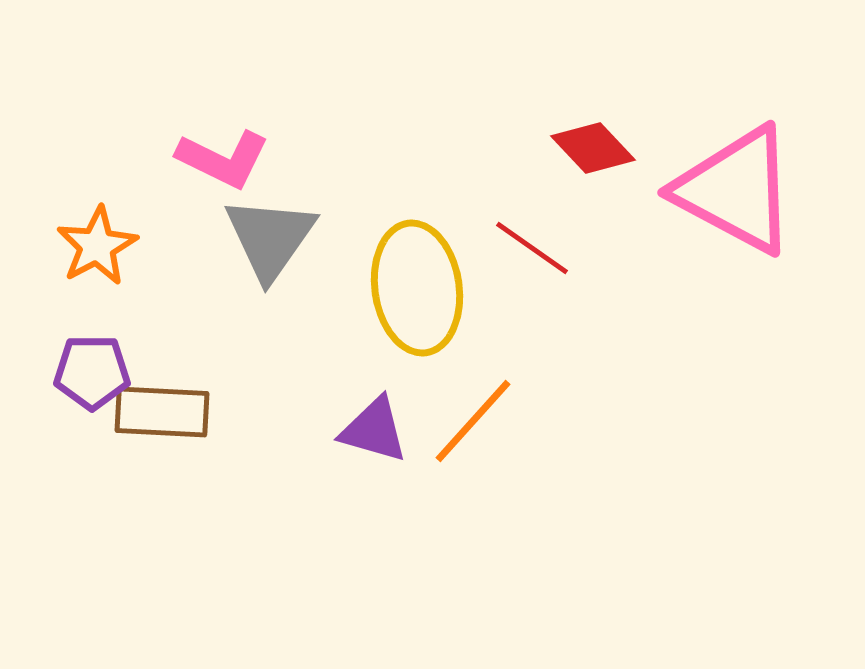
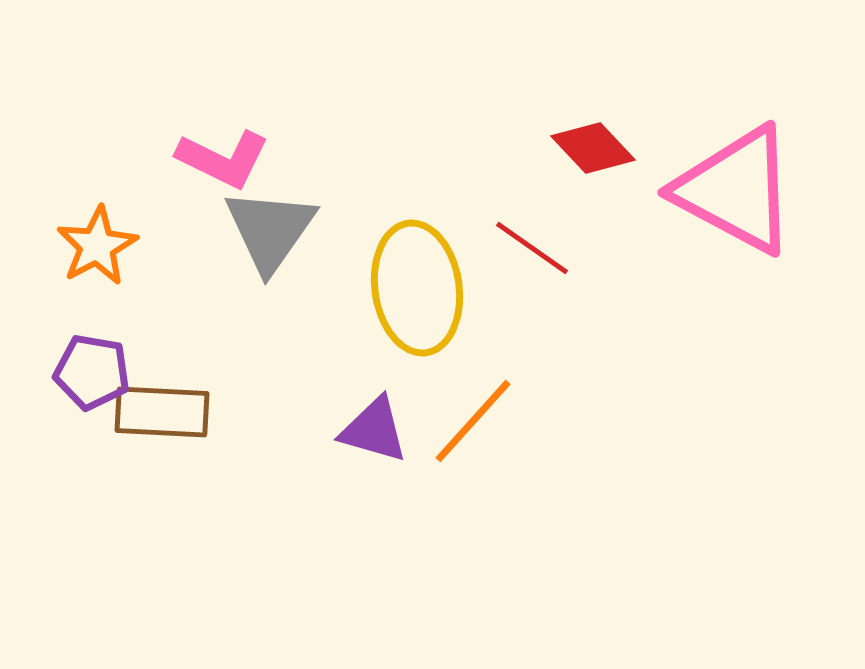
gray triangle: moved 8 px up
purple pentagon: rotated 10 degrees clockwise
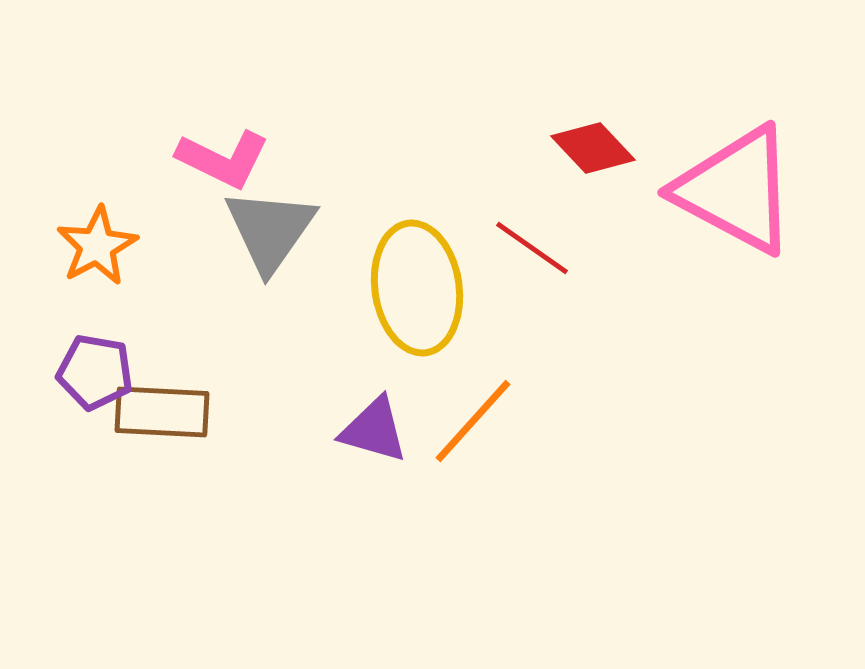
purple pentagon: moved 3 px right
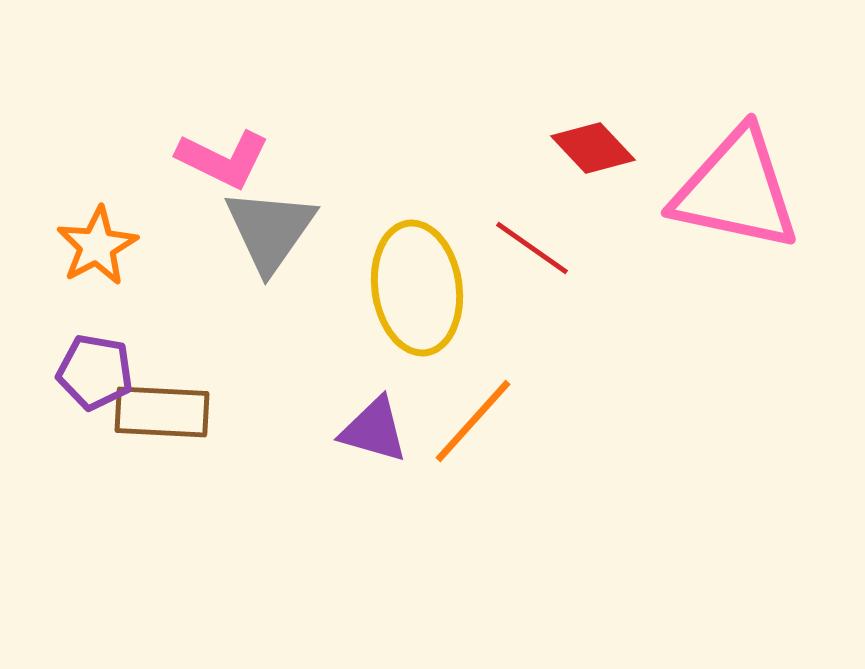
pink triangle: rotated 16 degrees counterclockwise
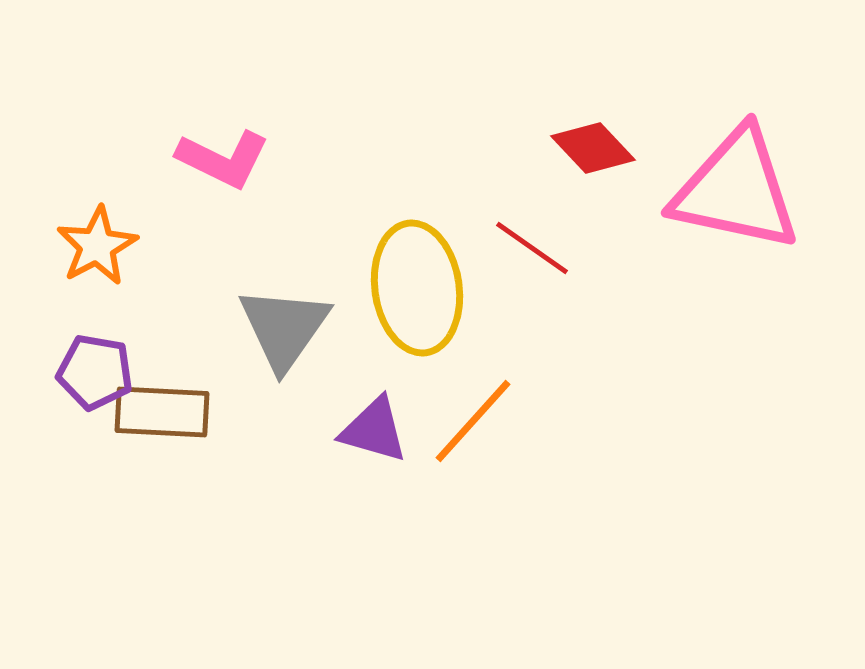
gray triangle: moved 14 px right, 98 px down
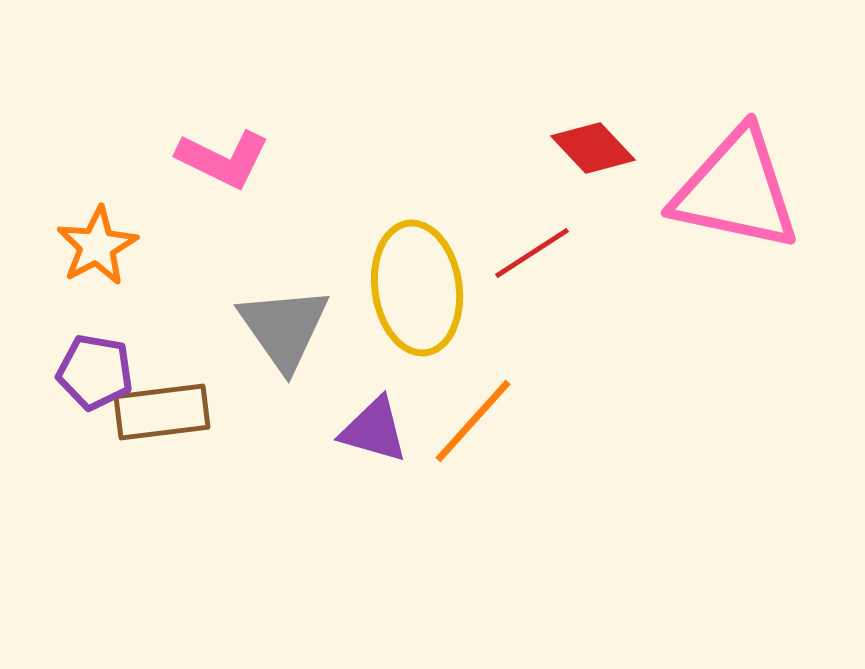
red line: moved 5 px down; rotated 68 degrees counterclockwise
gray triangle: rotated 10 degrees counterclockwise
brown rectangle: rotated 10 degrees counterclockwise
